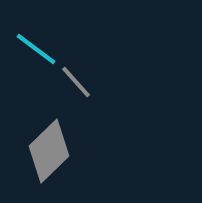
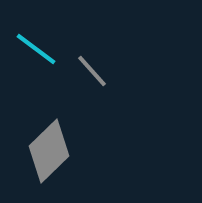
gray line: moved 16 px right, 11 px up
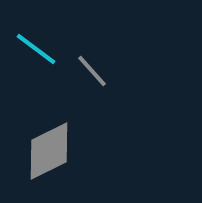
gray diamond: rotated 18 degrees clockwise
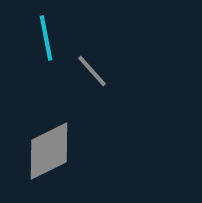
cyan line: moved 10 px right, 11 px up; rotated 42 degrees clockwise
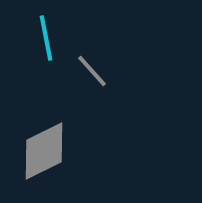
gray diamond: moved 5 px left
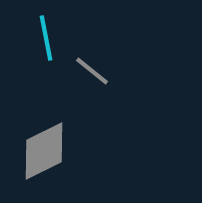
gray line: rotated 9 degrees counterclockwise
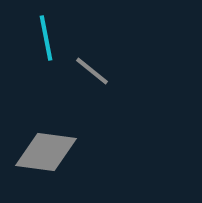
gray diamond: moved 2 px right, 1 px down; rotated 34 degrees clockwise
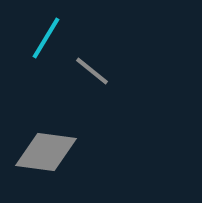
cyan line: rotated 42 degrees clockwise
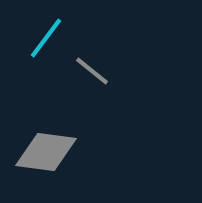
cyan line: rotated 6 degrees clockwise
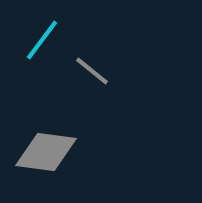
cyan line: moved 4 px left, 2 px down
